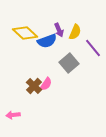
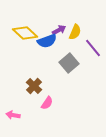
purple arrow: rotated 96 degrees counterclockwise
pink semicircle: moved 1 px right, 19 px down
pink arrow: rotated 16 degrees clockwise
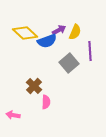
purple line: moved 3 px left, 3 px down; rotated 36 degrees clockwise
pink semicircle: moved 1 px left, 1 px up; rotated 32 degrees counterclockwise
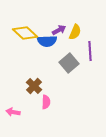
blue semicircle: rotated 18 degrees clockwise
pink arrow: moved 3 px up
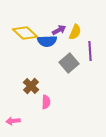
brown cross: moved 3 px left
pink arrow: moved 9 px down; rotated 16 degrees counterclockwise
